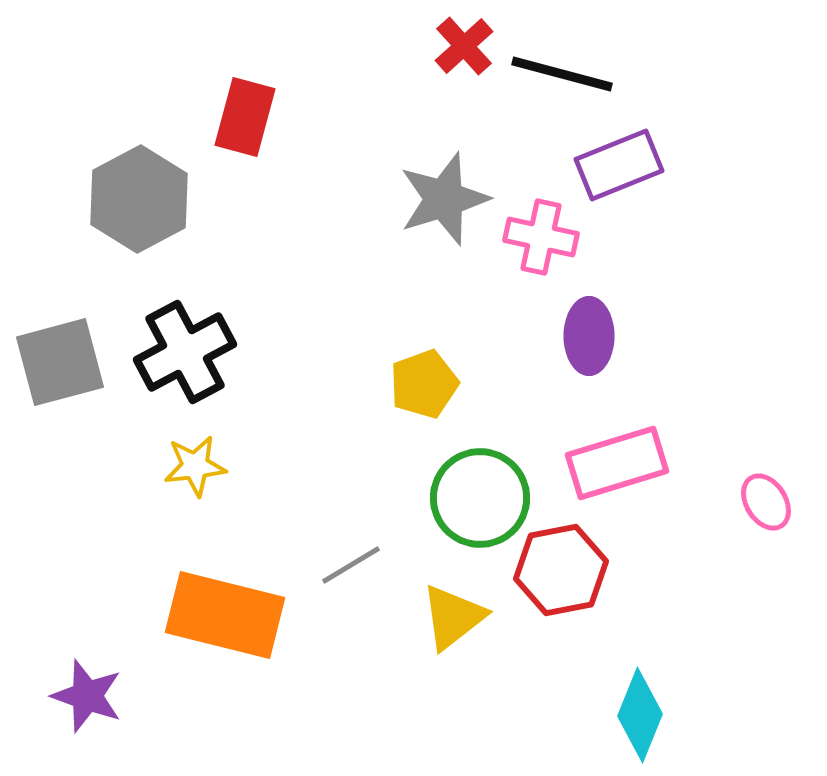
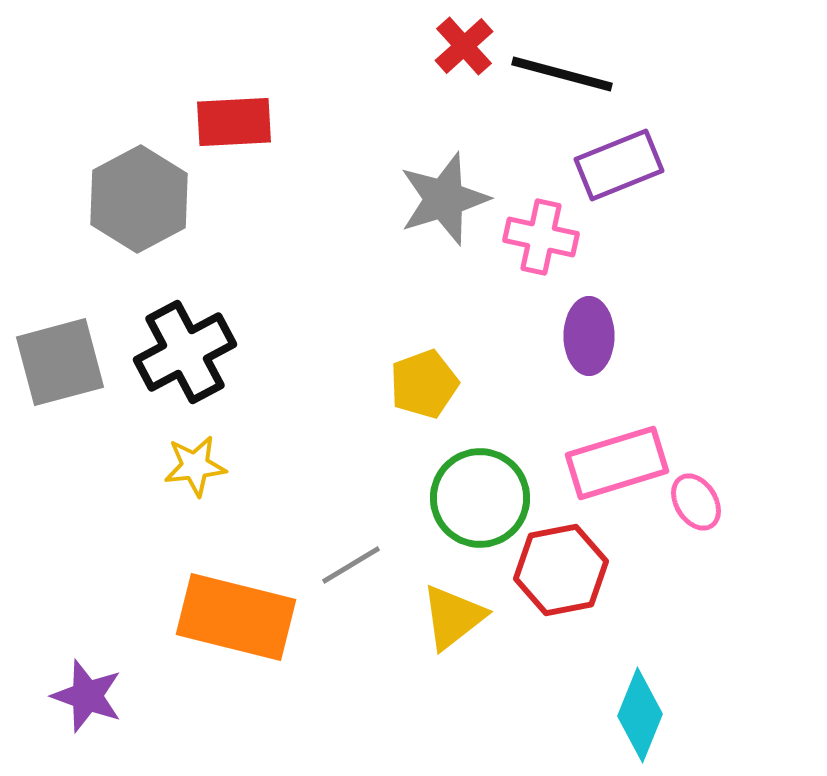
red rectangle: moved 11 px left, 5 px down; rotated 72 degrees clockwise
pink ellipse: moved 70 px left
orange rectangle: moved 11 px right, 2 px down
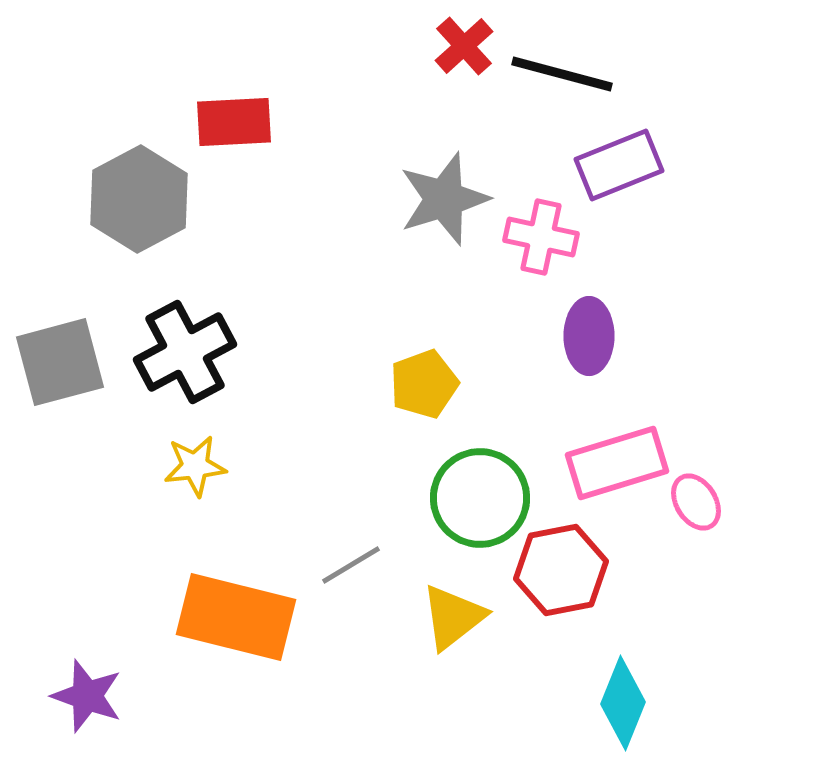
cyan diamond: moved 17 px left, 12 px up
